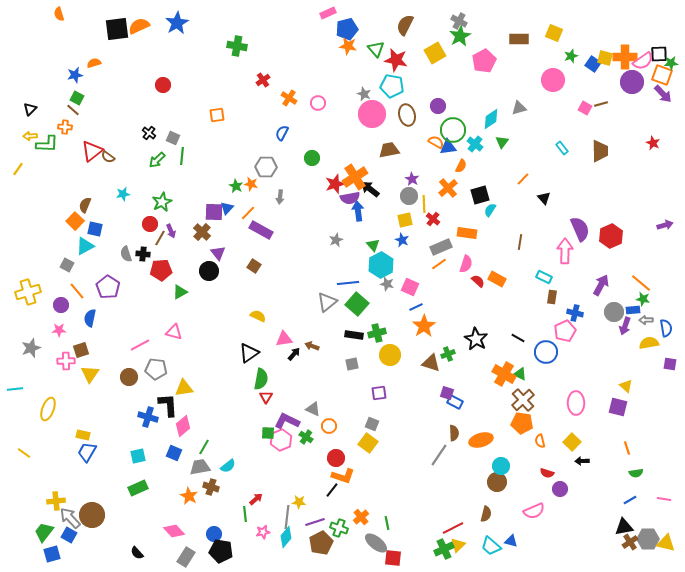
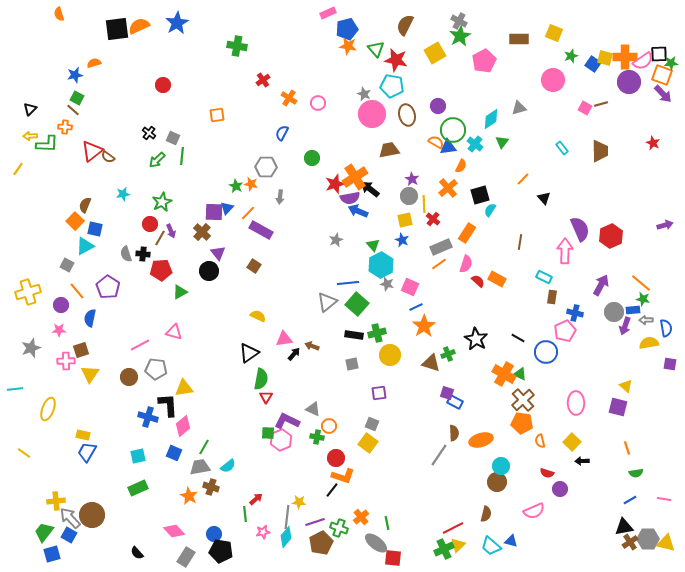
purple circle at (632, 82): moved 3 px left
blue arrow at (358, 211): rotated 60 degrees counterclockwise
orange rectangle at (467, 233): rotated 66 degrees counterclockwise
green cross at (306, 437): moved 11 px right; rotated 24 degrees counterclockwise
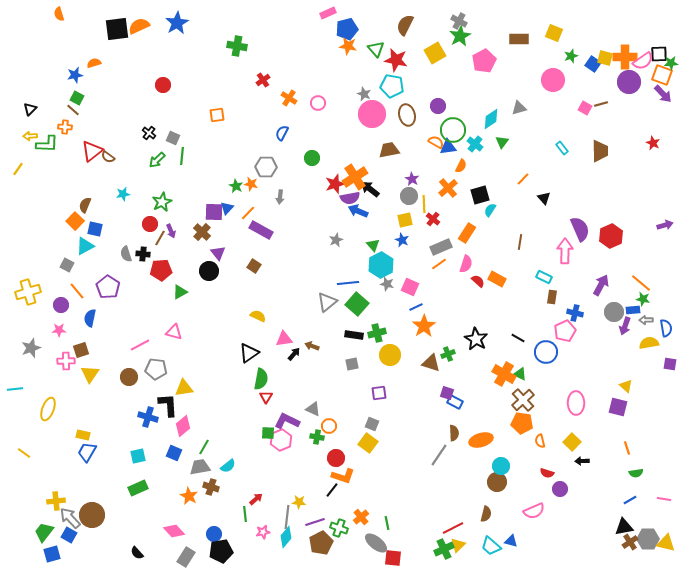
black pentagon at (221, 551): rotated 20 degrees counterclockwise
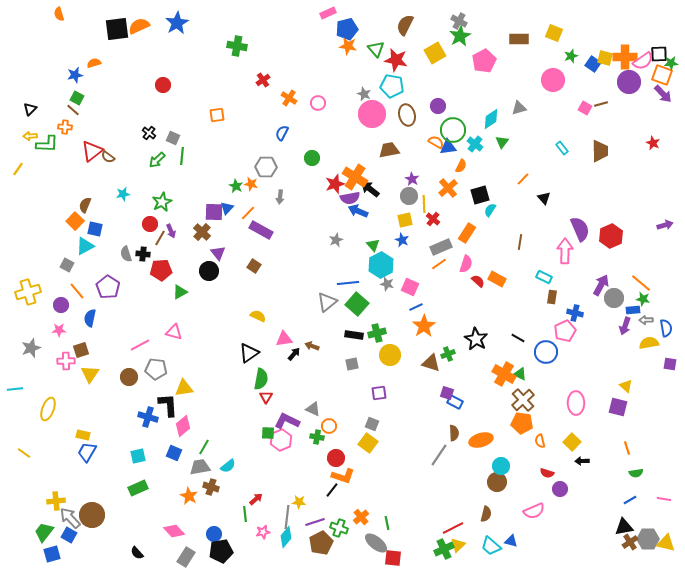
orange cross at (355, 177): rotated 25 degrees counterclockwise
gray circle at (614, 312): moved 14 px up
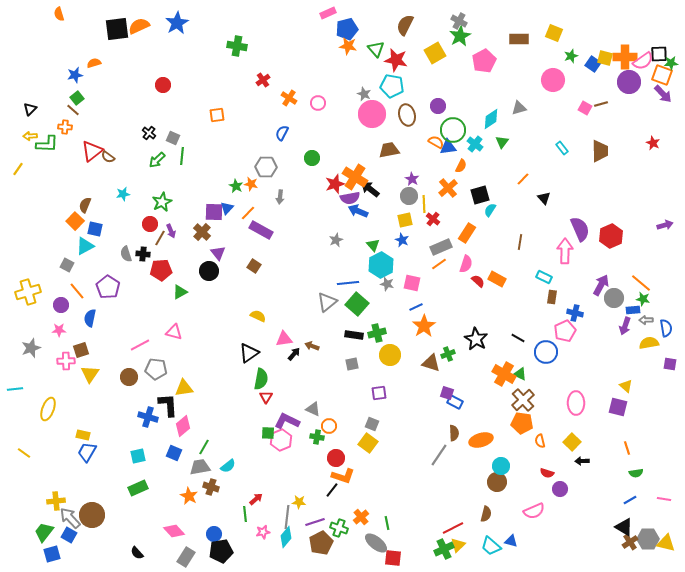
green square at (77, 98): rotated 24 degrees clockwise
pink square at (410, 287): moved 2 px right, 4 px up; rotated 12 degrees counterclockwise
black triangle at (624, 527): rotated 42 degrees clockwise
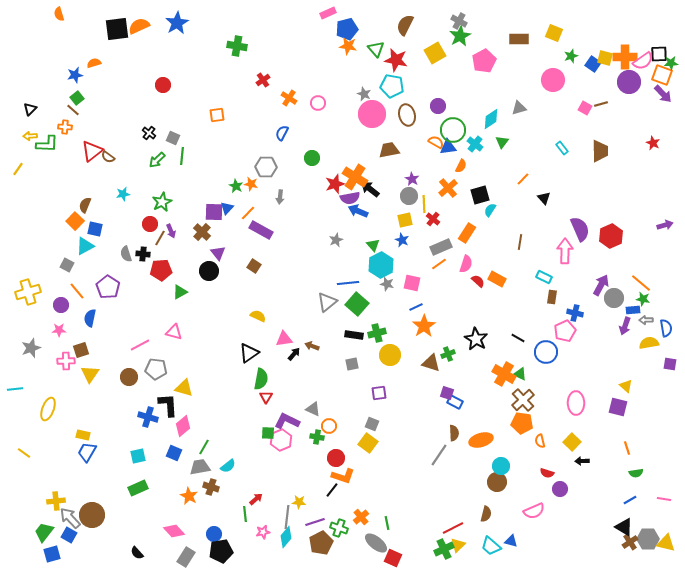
yellow triangle at (184, 388): rotated 24 degrees clockwise
red square at (393, 558): rotated 18 degrees clockwise
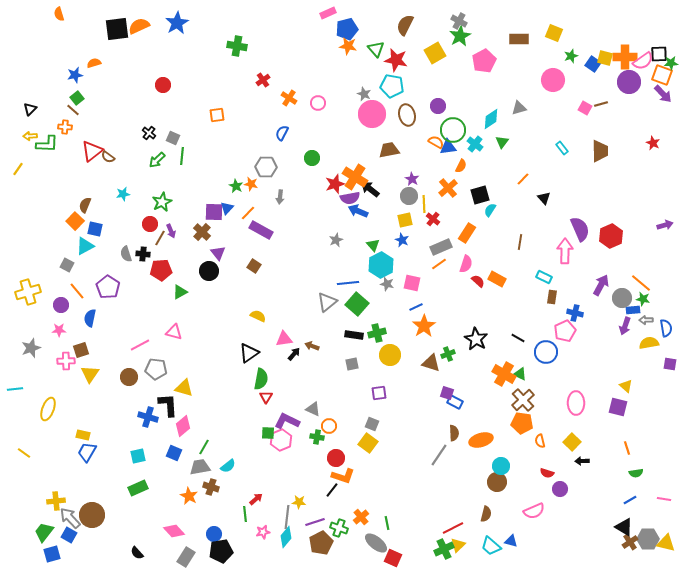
gray circle at (614, 298): moved 8 px right
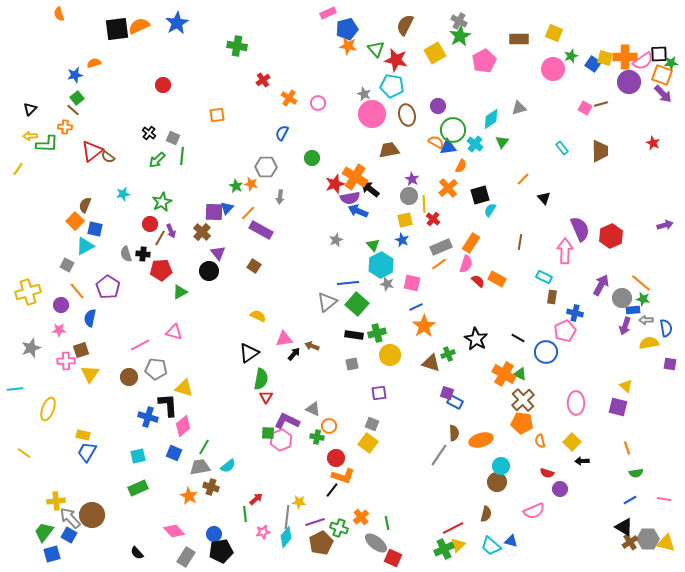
pink circle at (553, 80): moved 11 px up
orange rectangle at (467, 233): moved 4 px right, 10 px down
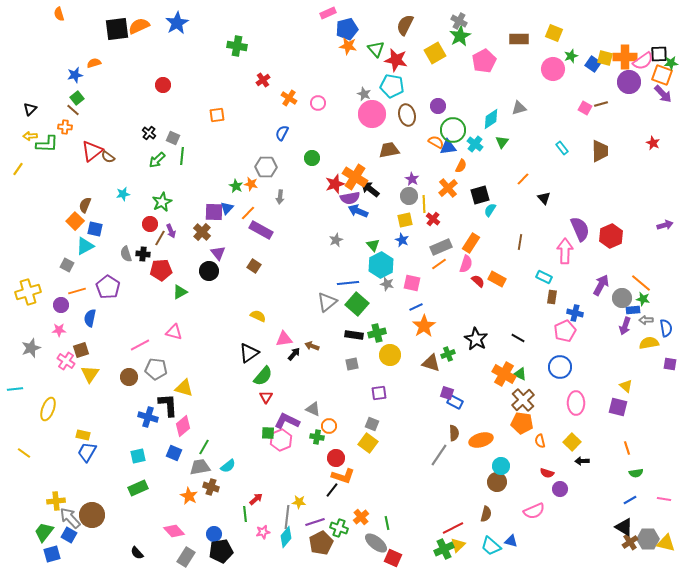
orange line at (77, 291): rotated 66 degrees counterclockwise
blue circle at (546, 352): moved 14 px right, 15 px down
pink cross at (66, 361): rotated 36 degrees clockwise
green semicircle at (261, 379): moved 2 px right, 3 px up; rotated 30 degrees clockwise
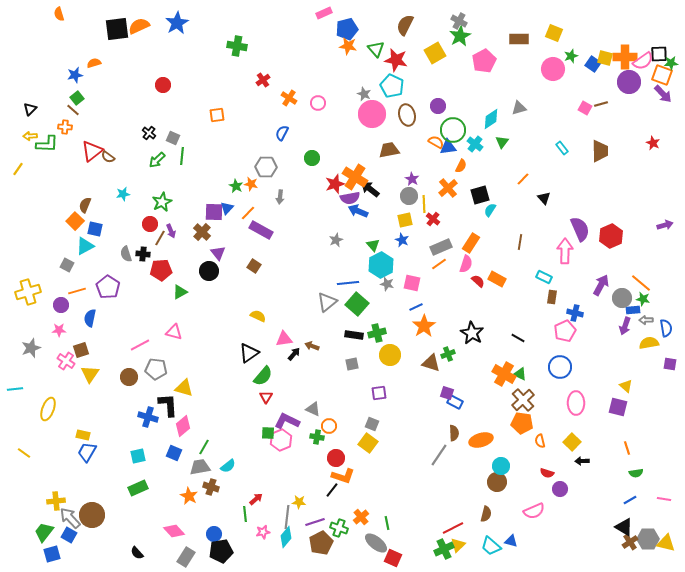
pink rectangle at (328, 13): moved 4 px left
cyan pentagon at (392, 86): rotated 15 degrees clockwise
black star at (476, 339): moved 4 px left, 6 px up
